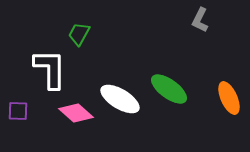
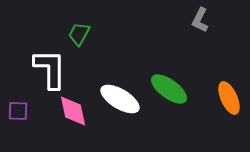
pink diamond: moved 3 px left, 2 px up; rotated 36 degrees clockwise
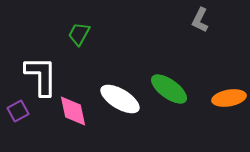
white L-shape: moved 9 px left, 7 px down
orange ellipse: rotated 76 degrees counterclockwise
purple square: rotated 30 degrees counterclockwise
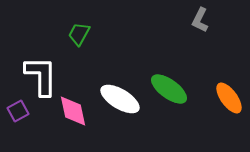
orange ellipse: rotated 64 degrees clockwise
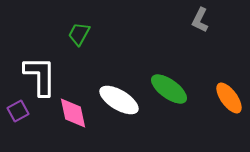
white L-shape: moved 1 px left
white ellipse: moved 1 px left, 1 px down
pink diamond: moved 2 px down
